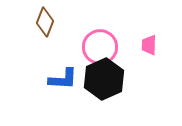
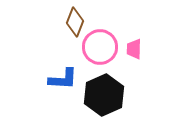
brown diamond: moved 30 px right
pink trapezoid: moved 15 px left, 4 px down
black hexagon: moved 16 px down
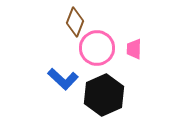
pink circle: moved 3 px left, 1 px down
blue L-shape: rotated 40 degrees clockwise
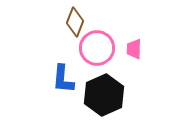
blue L-shape: rotated 52 degrees clockwise
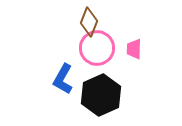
brown diamond: moved 14 px right
blue L-shape: rotated 24 degrees clockwise
black hexagon: moved 3 px left
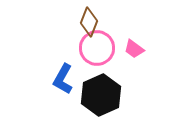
pink trapezoid: rotated 55 degrees counterclockwise
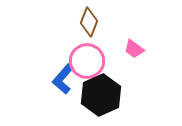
pink circle: moved 10 px left, 13 px down
blue L-shape: rotated 12 degrees clockwise
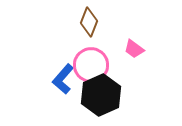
pink circle: moved 4 px right, 4 px down
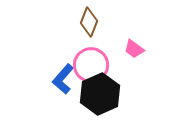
black hexagon: moved 1 px left, 1 px up
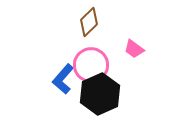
brown diamond: rotated 24 degrees clockwise
